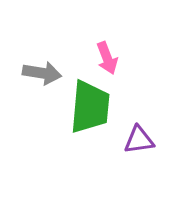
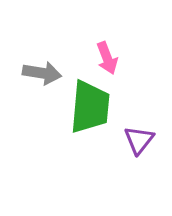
purple triangle: rotated 44 degrees counterclockwise
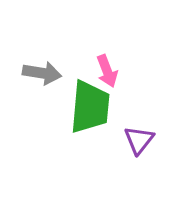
pink arrow: moved 13 px down
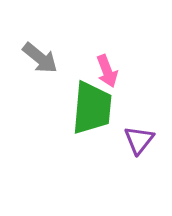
gray arrow: moved 2 px left, 15 px up; rotated 30 degrees clockwise
green trapezoid: moved 2 px right, 1 px down
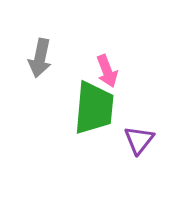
gray arrow: rotated 63 degrees clockwise
green trapezoid: moved 2 px right
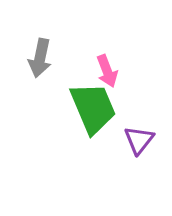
green trapezoid: moved 1 px left; rotated 28 degrees counterclockwise
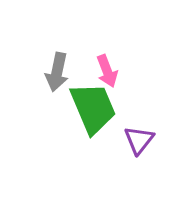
gray arrow: moved 17 px right, 14 px down
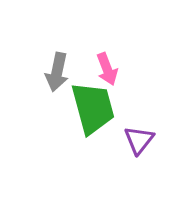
pink arrow: moved 2 px up
green trapezoid: rotated 8 degrees clockwise
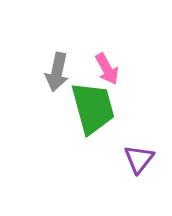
pink arrow: rotated 8 degrees counterclockwise
purple triangle: moved 19 px down
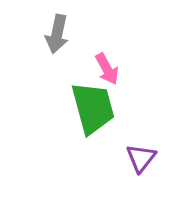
gray arrow: moved 38 px up
purple triangle: moved 2 px right, 1 px up
